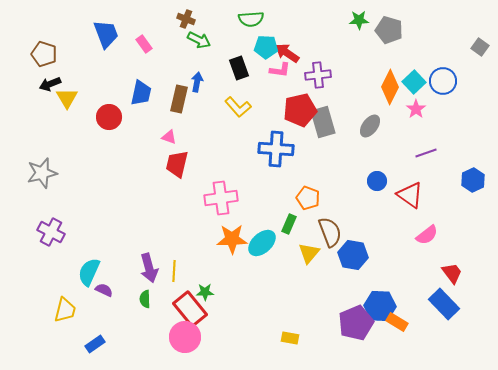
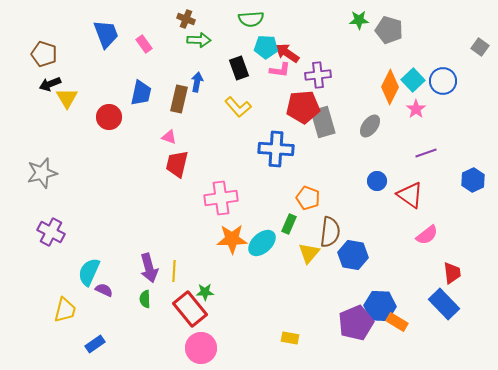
green arrow at (199, 40): rotated 25 degrees counterclockwise
cyan square at (414, 82): moved 1 px left, 2 px up
red pentagon at (300, 110): moved 3 px right, 3 px up; rotated 8 degrees clockwise
brown semicircle at (330, 232): rotated 28 degrees clockwise
red trapezoid at (452, 273): rotated 30 degrees clockwise
pink circle at (185, 337): moved 16 px right, 11 px down
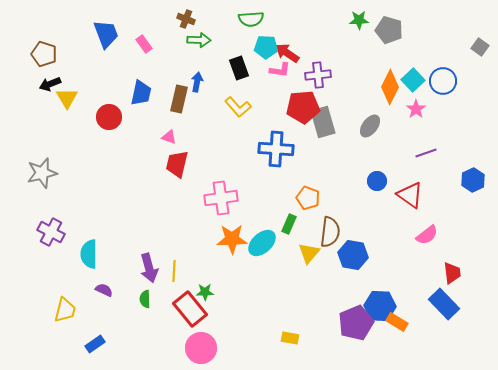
cyan semicircle at (89, 272): moved 18 px up; rotated 24 degrees counterclockwise
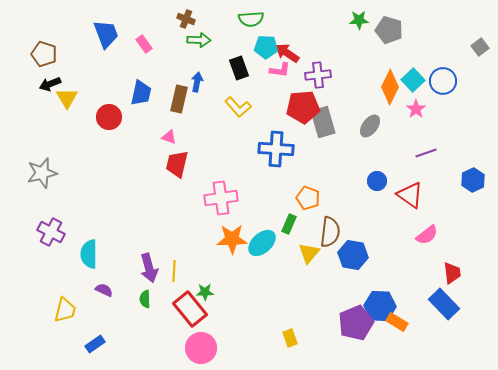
gray square at (480, 47): rotated 18 degrees clockwise
yellow rectangle at (290, 338): rotated 60 degrees clockwise
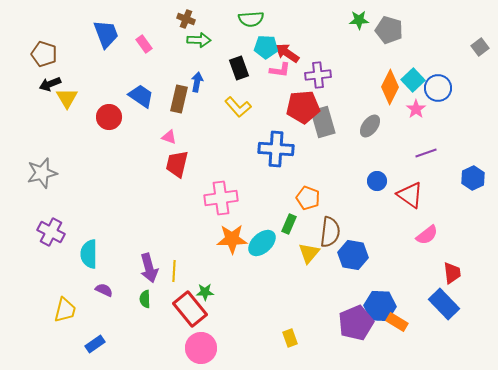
blue circle at (443, 81): moved 5 px left, 7 px down
blue trapezoid at (141, 93): moved 3 px down; rotated 68 degrees counterclockwise
blue hexagon at (473, 180): moved 2 px up
